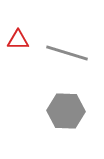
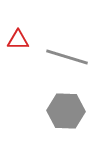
gray line: moved 4 px down
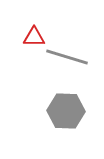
red triangle: moved 16 px right, 3 px up
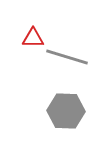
red triangle: moved 1 px left, 1 px down
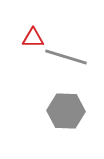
gray line: moved 1 px left
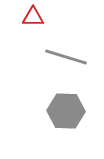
red triangle: moved 21 px up
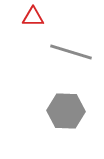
gray line: moved 5 px right, 5 px up
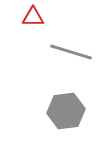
gray hexagon: rotated 9 degrees counterclockwise
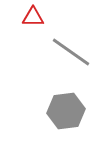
gray line: rotated 18 degrees clockwise
